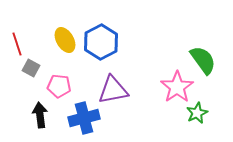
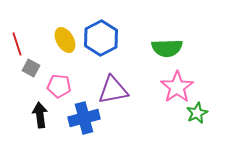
blue hexagon: moved 4 px up
green semicircle: moved 36 px left, 12 px up; rotated 124 degrees clockwise
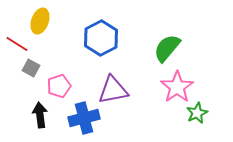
yellow ellipse: moved 25 px left, 19 px up; rotated 50 degrees clockwise
red line: rotated 40 degrees counterclockwise
green semicircle: rotated 132 degrees clockwise
pink pentagon: rotated 25 degrees counterclockwise
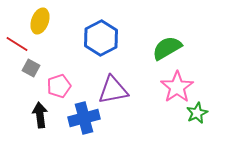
green semicircle: rotated 20 degrees clockwise
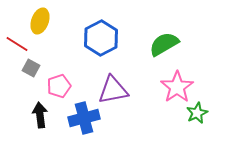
green semicircle: moved 3 px left, 4 px up
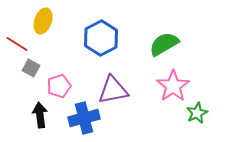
yellow ellipse: moved 3 px right
pink star: moved 4 px left, 1 px up
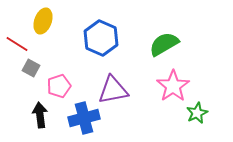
blue hexagon: rotated 8 degrees counterclockwise
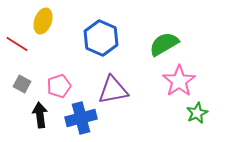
gray square: moved 9 px left, 16 px down
pink star: moved 6 px right, 5 px up
blue cross: moved 3 px left
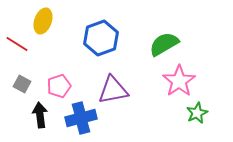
blue hexagon: rotated 16 degrees clockwise
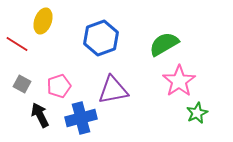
black arrow: rotated 20 degrees counterclockwise
